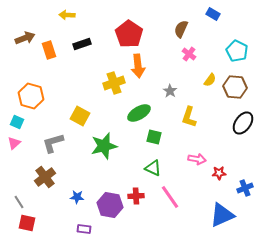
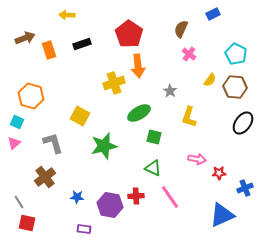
blue rectangle: rotated 56 degrees counterclockwise
cyan pentagon: moved 1 px left, 3 px down
gray L-shape: rotated 90 degrees clockwise
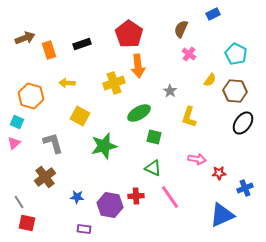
yellow arrow: moved 68 px down
brown hexagon: moved 4 px down
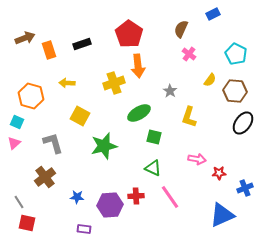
purple hexagon: rotated 15 degrees counterclockwise
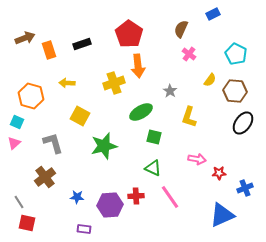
green ellipse: moved 2 px right, 1 px up
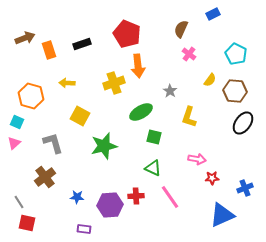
red pentagon: moved 2 px left; rotated 12 degrees counterclockwise
red star: moved 7 px left, 5 px down
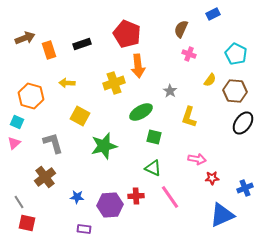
pink cross: rotated 16 degrees counterclockwise
